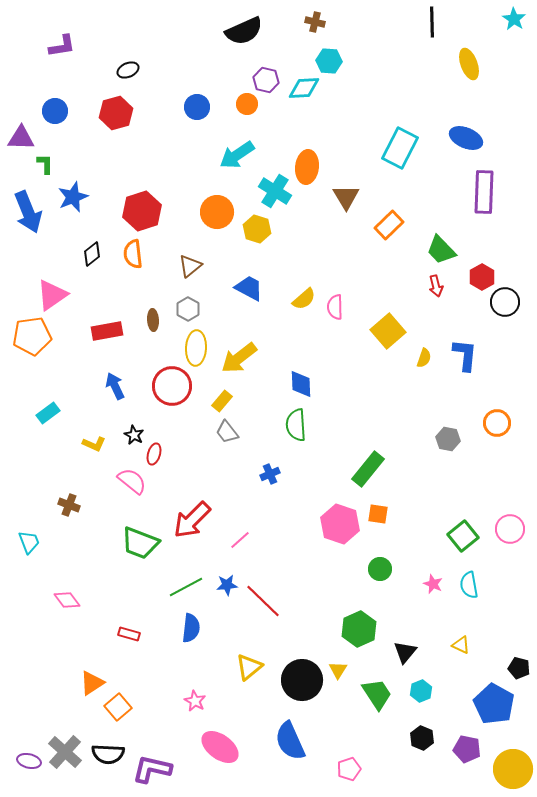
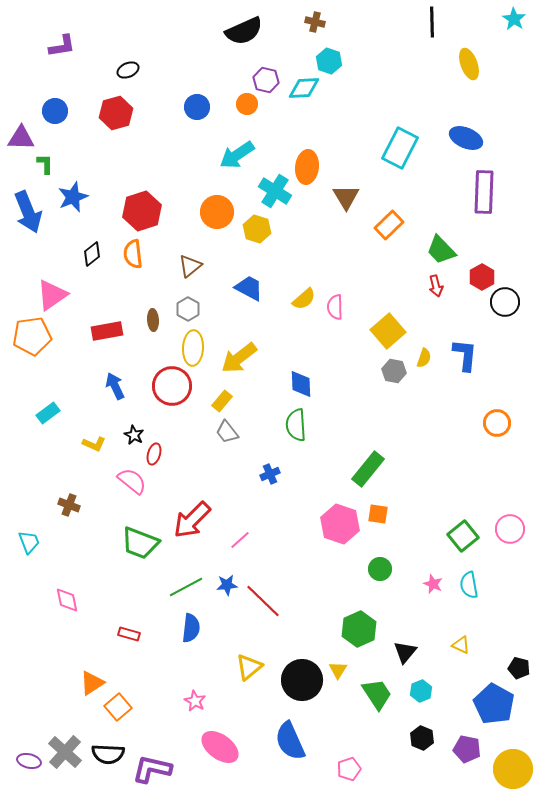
cyan hexagon at (329, 61): rotated 15 degrees clockwise
yellow ellipse at (196, 348): moved 3 px left
gray hexagon at (448, 439): moved 54 px left, 68 px up
pink diamond at (67, 600): rotated 24 degrees clockwise
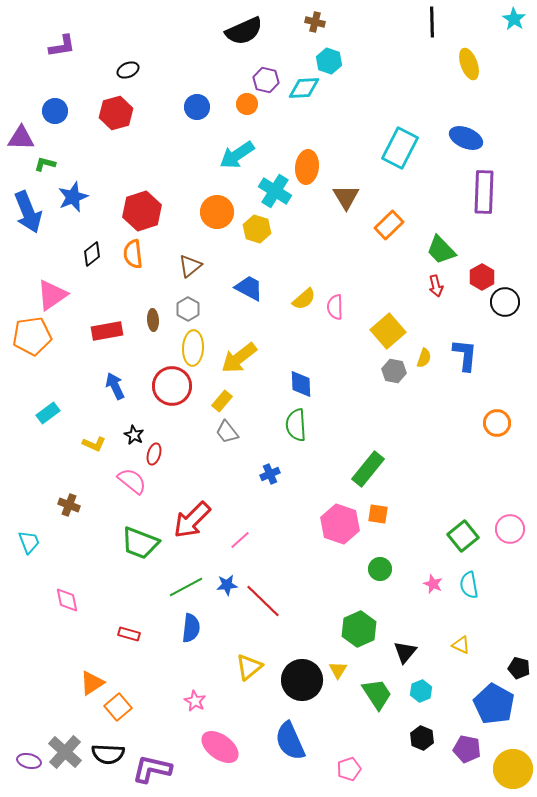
green L-shape at (45, 164): rotated 75 degrees counterclockwise
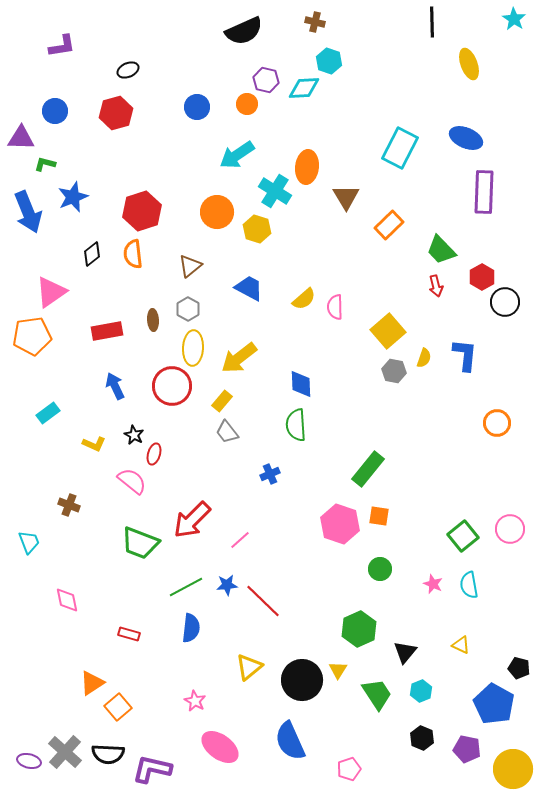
pink triangle at (52, 295): moved 1 px left, 3 px up
orange square at (378, 514): moved 1 px right, 2 px down
